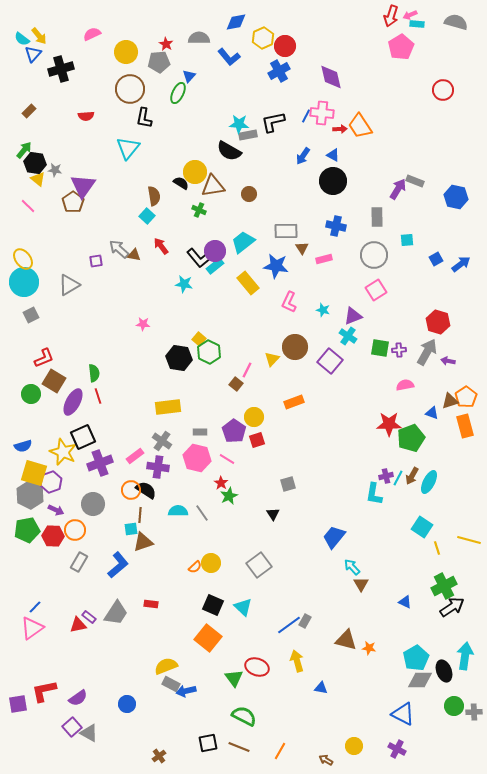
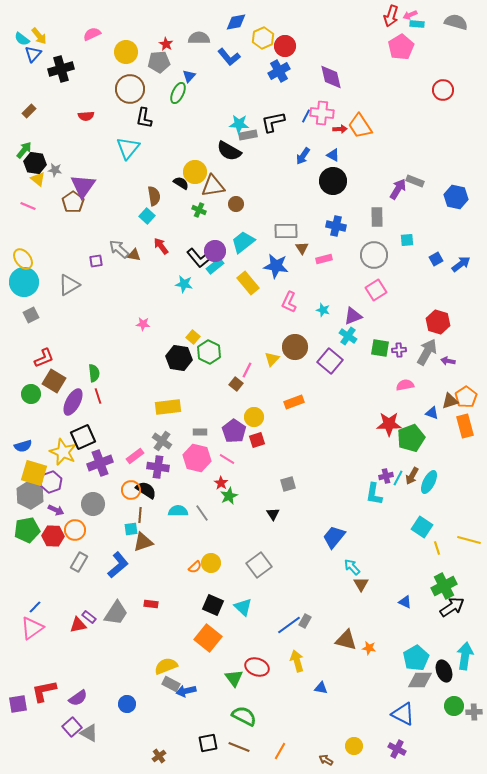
brown circle at (249, 194): moved 13 px left, 10 px down
pink line at (28, 206): rotated 21 degrees counterclockwise
yellow square at (199, 339): moved 6 px left, 2 px up
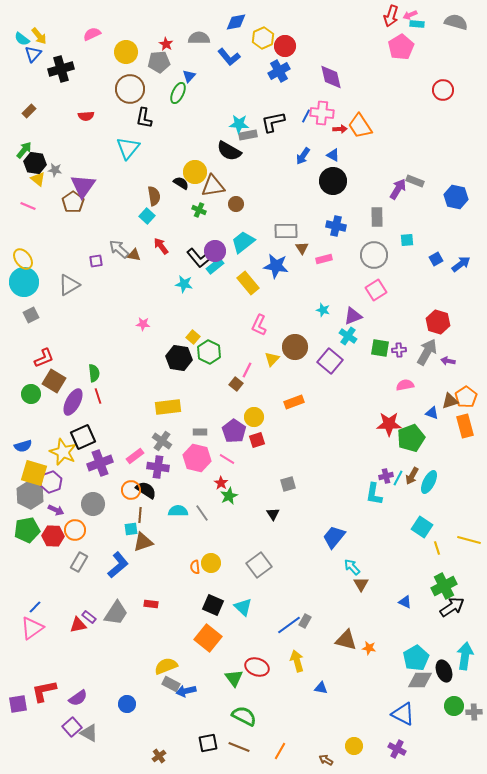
pink L-shape at (289, 302): moved 30 px left, 23 px down
orange semicircle at (195, 567): rotated 128 degrees clockwise
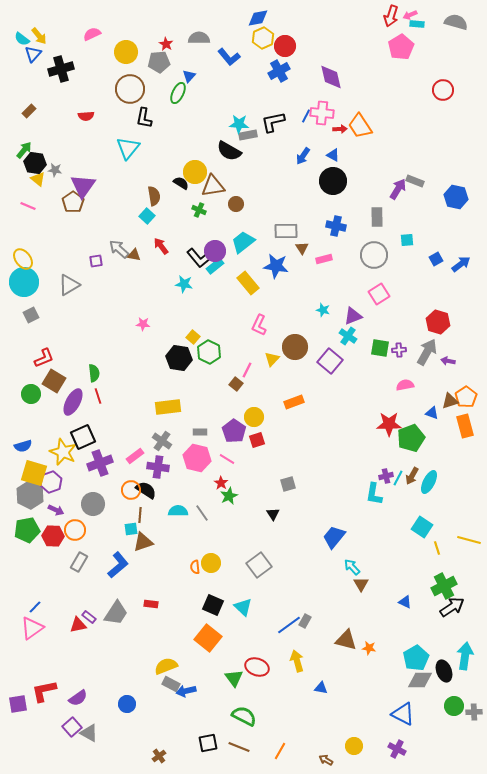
blue diamond at (236, 22): moved 22 px right, 4 px up
pink square at (376, 290): moved 3 px right, 4 px down
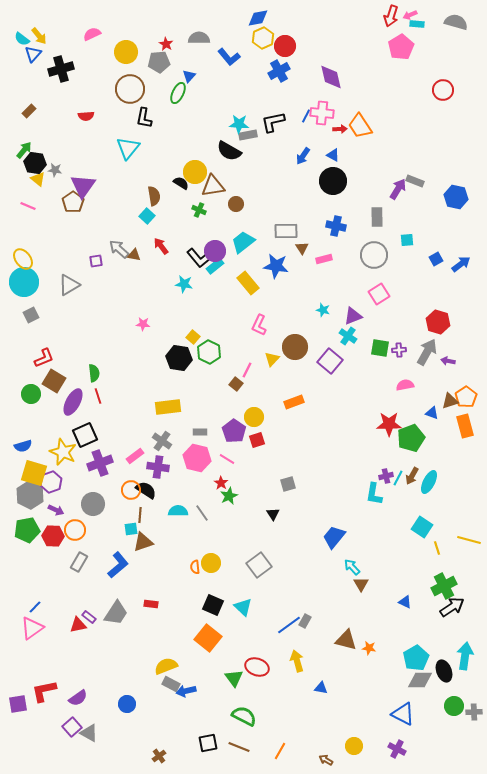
black square at (83, 437): moved 2 px right, 2 px up
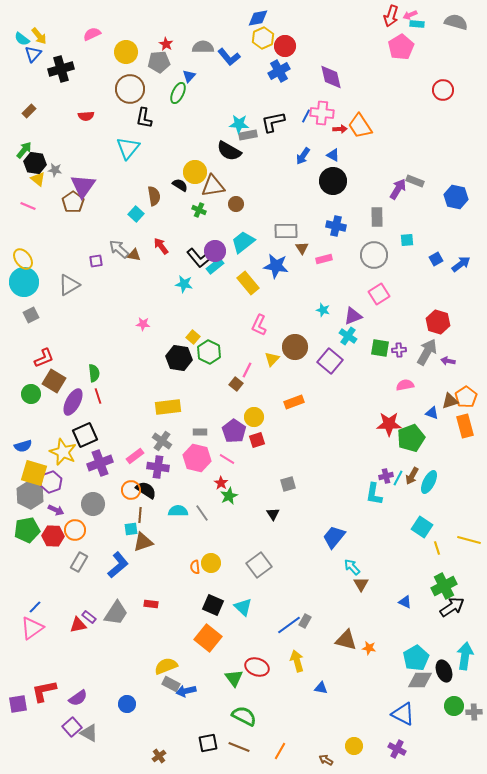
gray semicircle at (199, 38): moved 4 px right, 9 px down
black semicircle at (181, 183): moved 1 px left, 2 px down
cyan square at (147, 216): moved 11 px left, 2 px up
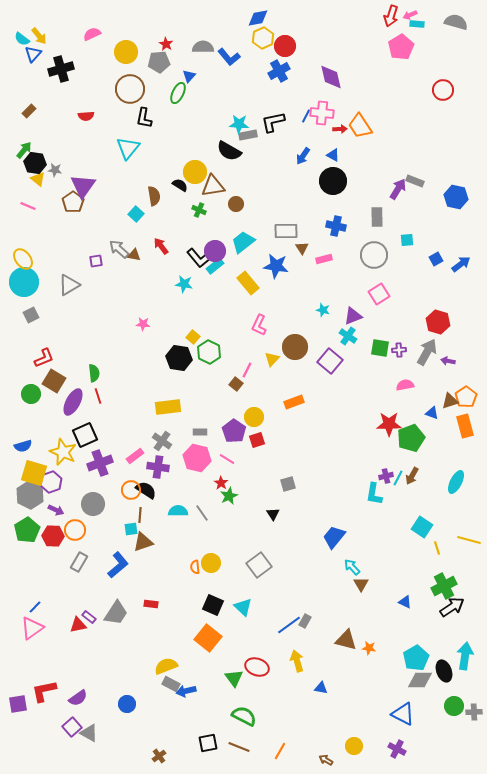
cyan ellipse at (429, 482): moved 27 px right
green pentagon at (27, 530): rotated 20 degrees counterclockwise
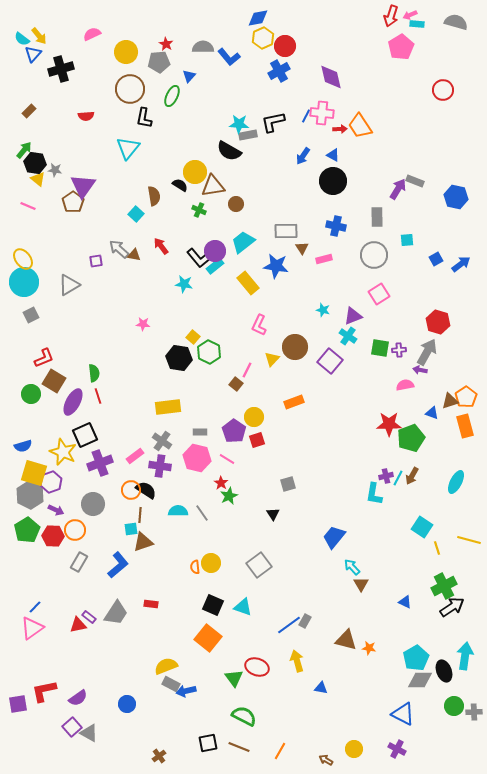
green ellipse at (178, 93): moved 6 px left, 3 px down
purple arrow at (448, 361): moved 28 px left, 9 px down
purple cross at (158, 467): moved 2 px right, 1 px up
cyan triangle at (243, 607): rotated 24 degrees counterclockwise
yellow circle at (354, 746): moved 3 px down
